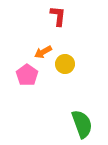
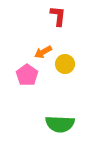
green semicircle: moved 22 px left; rotated 112 degrees clockwise
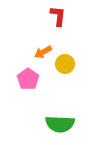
pink pentagon: moved 1 px right, 4 px down
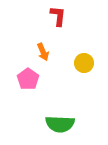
orange arrow: rotated 84 degrees counterclockwise
yellow circle: moved 19 px right, 1 px up
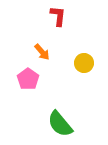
orange arrow: moved 1 px left; rotated 18 degrees counterclockwise
green semicircle: rotated 48 degrees clockwise
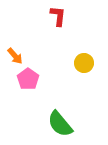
orange arrow: moved 27 px left, 4 px down
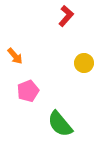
red L-shape: moved 8 px right; rotated 35 degrees clockwise
pink pentagon: moved 12 px down; rotated 15 degrees clockwise
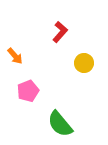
red L-shape: moved 6 px left, 16 px down
